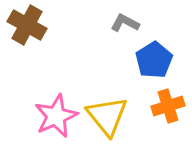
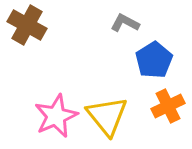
orange cross: rotated 8 degrees counterclockwise
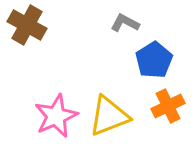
yellow triangle: moved 2 px right; rotated 48 degrees clockwise
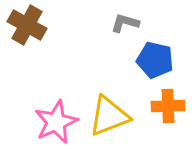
gray L-shape: rotated 12 degrees counterclockwise
blue pentagon: moved 1 px right; rotated 27 degrees counterclockwise
orange cross: rotated 24 degrees clockwise
pink star: moved 6 px down
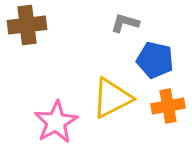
brown cross: rotated 36 degrees counterclockwise
orange cross: rotated 8 degrees counterclockwise
yellow triangle: moved 3 px right, 18 px up; rotated 6 degrees counterclockwise
pink star: rotated 6 degrees counterclockwise
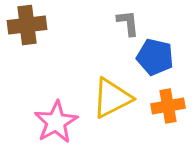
gray L-shape: moved 3 px right; rotated 68 degrees clockwise
blue pentagon: moved 3 px up
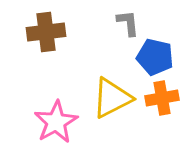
brown cross: moved 19 px right, 7 px down
orange cross: moved 6 px left, 8 px up
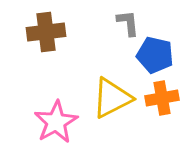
blue pentagon: moved 2 px up
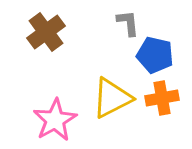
brown cross: rotated 30 degrees counterclockwise
pink star: moved 1 px left, 2 px up
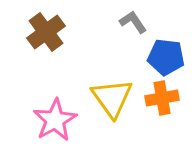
gray L-shape: moved 5 px right, 1 px up; rotated 28 degrees counterclockwise
blue pentagon: moved 11 px right, 2 px down; rotated 6 degrees counterclockwise
yellow triangle: rotated 39 degrees counterclockwise
